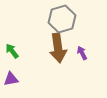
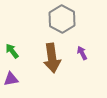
gray hexagon: rotated 16 degrees counterclockwise
brown arrow: moved 6 px left, 10 px down
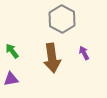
purple arrow: moved 2 px right
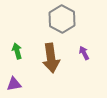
green arrow: moved 5 px right; rotated 21 degrees clockwise
brown arrow: moved 1 px left
purple triangle: moved 3 px right, 5 px down
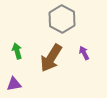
brown arrow: rotated 40 degrees clockwise
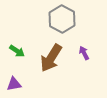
green arrow: rotated 140 degrees clockwise
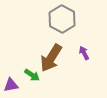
green arrow: moved 15 px right, 24 px down
purple triangle: moved 3 px left, 1 px down
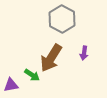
purple arrow: rotated 144 degrees counterclockwise
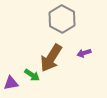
purple arrow: rotated 64 degrees clockwise
purple triangle: moved 2 px up
